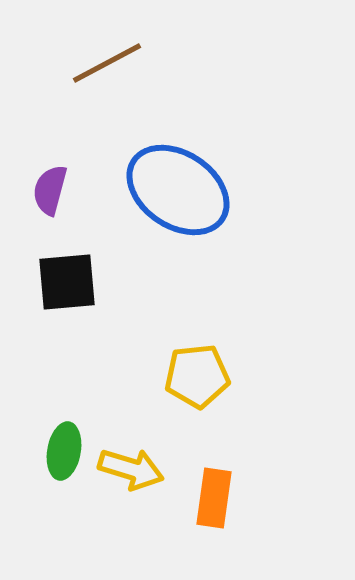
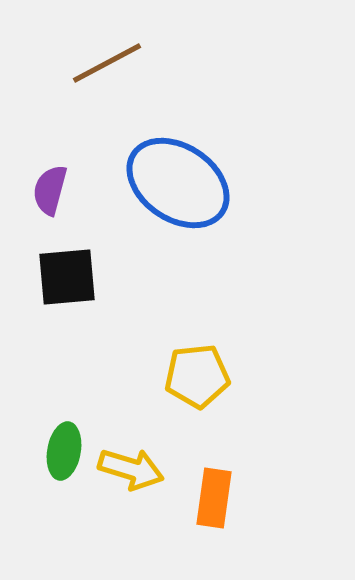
blue ellipse: moved 7 px up
black square: moved 5 px up
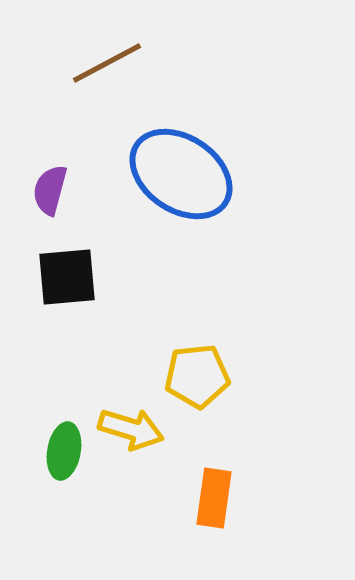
blue ellipse: moved 3 px right, 9 px up
yellow arrow: moved 40 px up
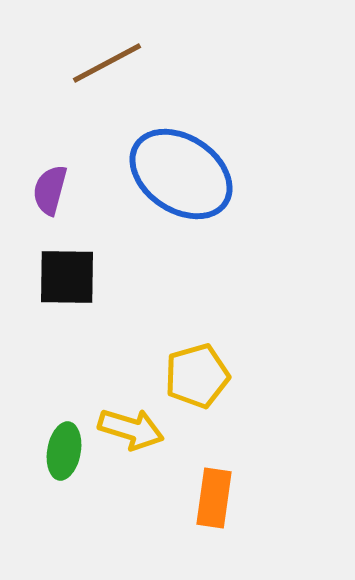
black square: rotated 6 degrees clockwise
yellow pentagon: rotated 10 degrees counterclockwise
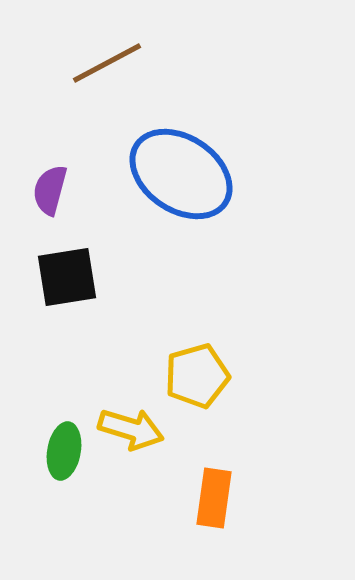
black square: rotated 10 degrees counterclockwise
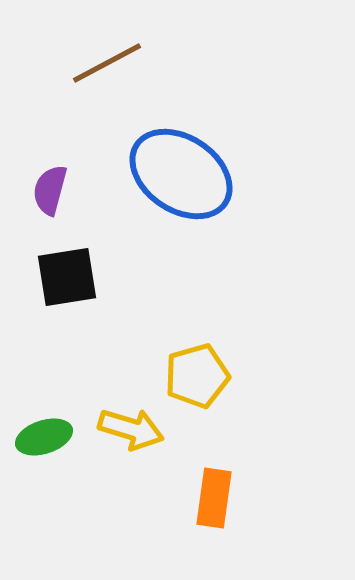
green ellipse: moved 20 px left, 14 px up; rotated 62 degrees clockwise
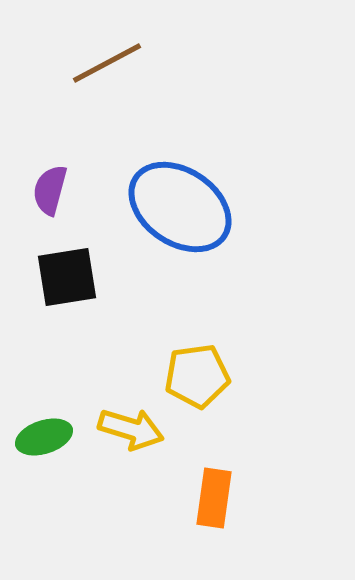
blue ellipse: moved 1 px left, 33 px down
yellow pentagon: rotated 8 degrees clockwise
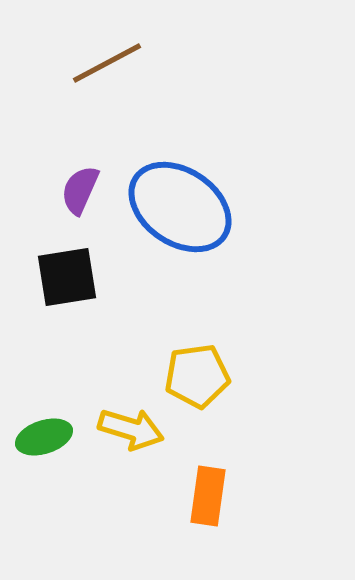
purple semicircle: moved 30 px right; rotated 9 degrees clockwise
orange rectangle: moved 6 px left, 2 px up
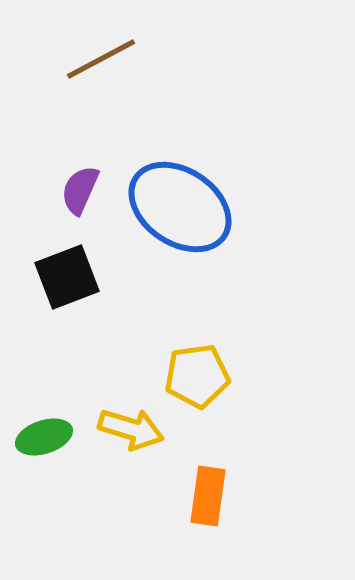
brown line: moved 6 px left, 4 px up
black square: rotated 12 degrees counterclockwise
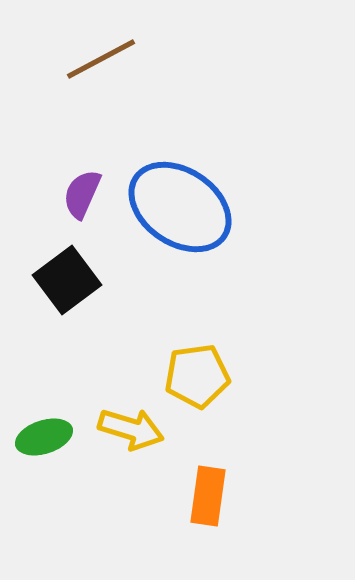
purple semicircle: moved 2 px right, 4 px down
black square: moved 3 px down; rotated 16 degrees counterclockwise
